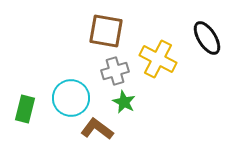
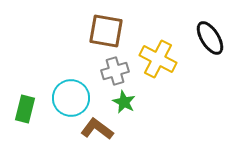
black ellipse: moved 3 px right
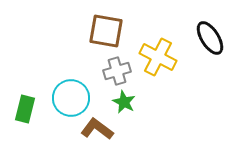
yellow cross: moved 2 px up
gray cross: moved 2 px right
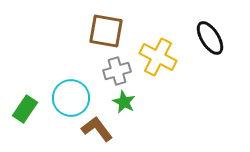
green rectangle: rotated 20 degrees clockwise
brown L-shape: rotated 16 degrees clockwise
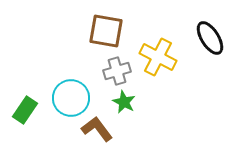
green rectangle: moved 1 px down
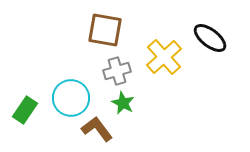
brown square: moved 1 px left, 1 px up
black ellipse: rotated 20 degrees counterclockwise
yellow cross: moved 6 px right; rotated 21 degrees clockwise
green star: moved 1 px left, 1 px down
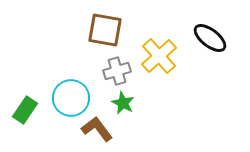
yellow cross: moved 5 px left, 1 px up
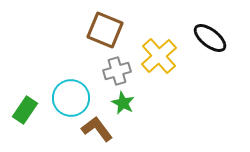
brown square: rotated 12 degrees clockwise
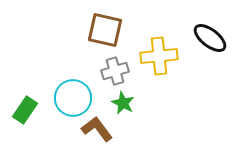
brown square: rotated 9 degrees counterclockwise
yellow cross: rotated 36 degrees clockwise
gray cross: moved 2 px left
cyan circle: moved 2 px right
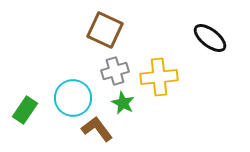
brown square: rotated 12 degrees clockwise
yellow cross: moved 21 px down
